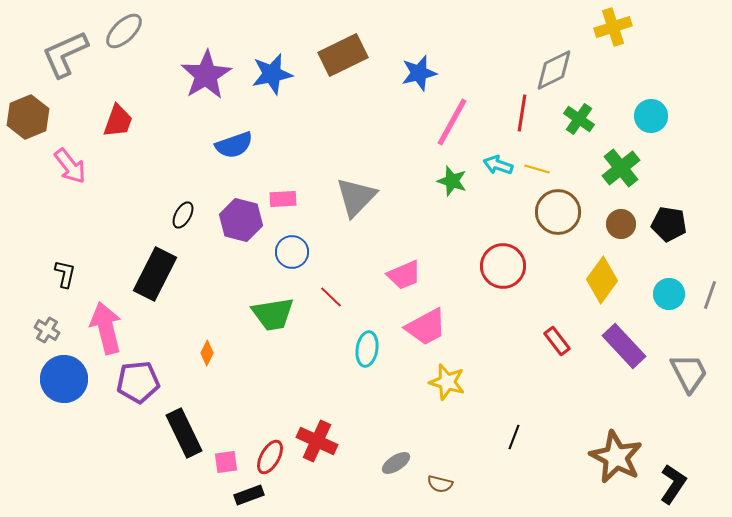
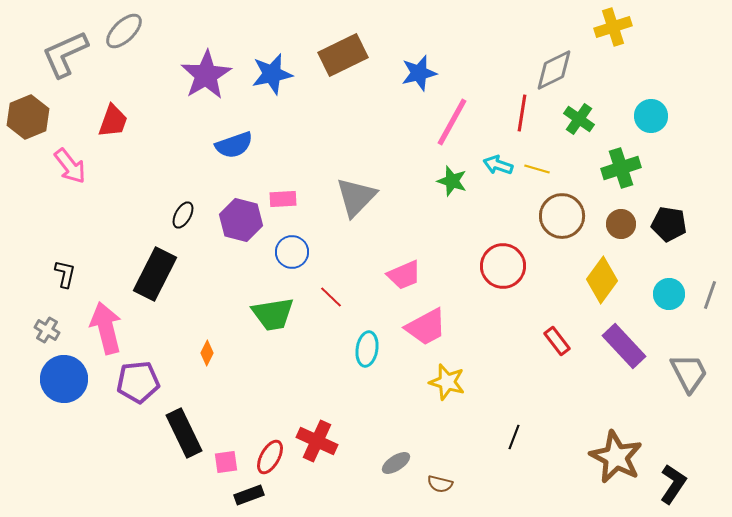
red trapezoid at (118, 121): moved 5 px left
green cross at (621, 168): rotated 21 degrees clockwise
brown circle at (558, 212): moved 4 px right, 4 px down
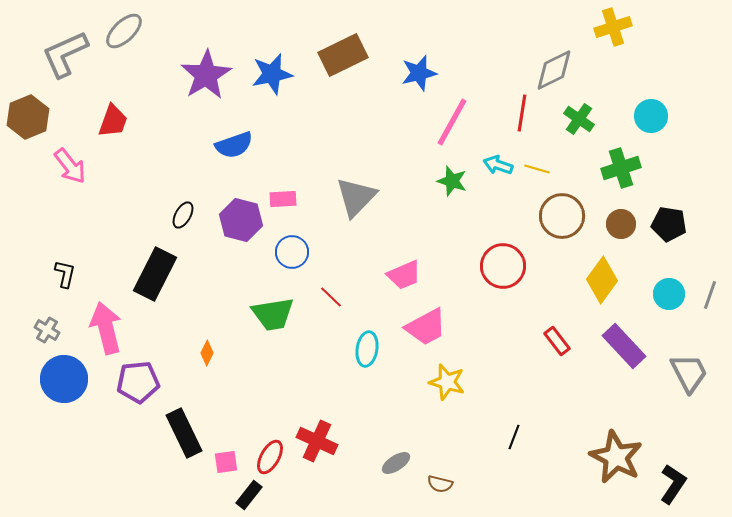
black rectangle at (249, 495): rotated 32 degrees counterclockwise
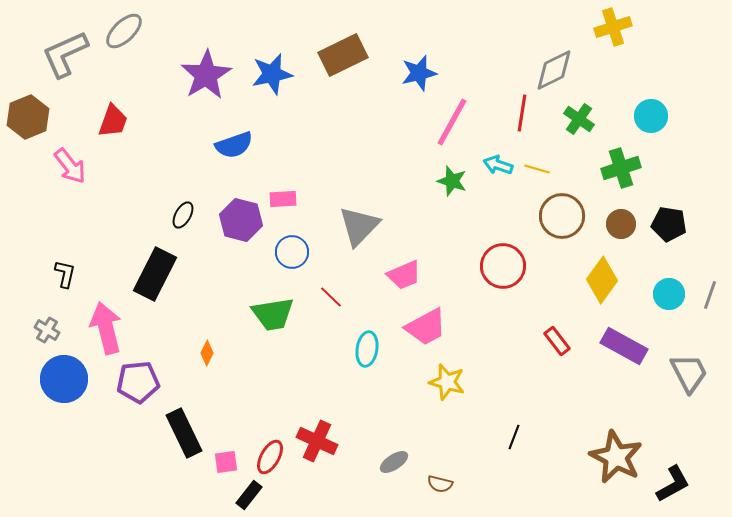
gray triangle at (356, 197): moved 3 px right, 29 px down
purple rectangle at (624, 346): rotated 18 degrees counterclockwise
gray ellipse at (396, 463): moved 2 px left, 1 px up
black L-shape at (673, 484): rotated 27 degrees clockwise
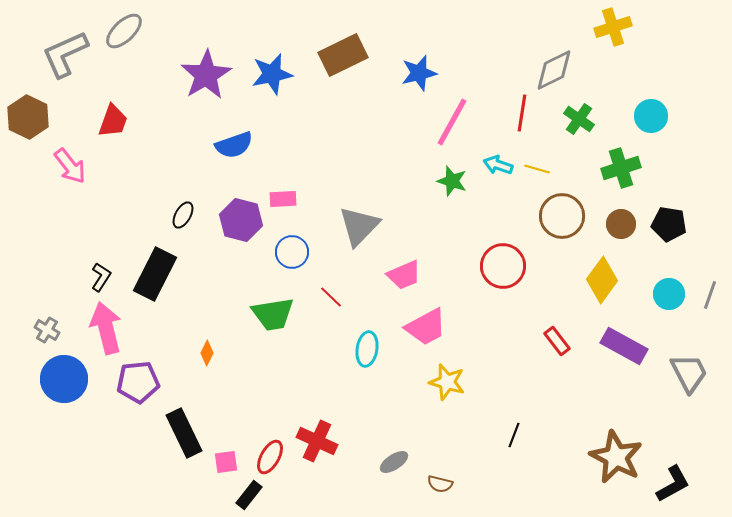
brown hexagon at (28, 117): rotated 12 degrees counterclockwise
black L-shape at (65, 274): moved 36 px right, 3 px down; rotated 20 degrees clockwise
black line at (514, 437): moved 2 px up
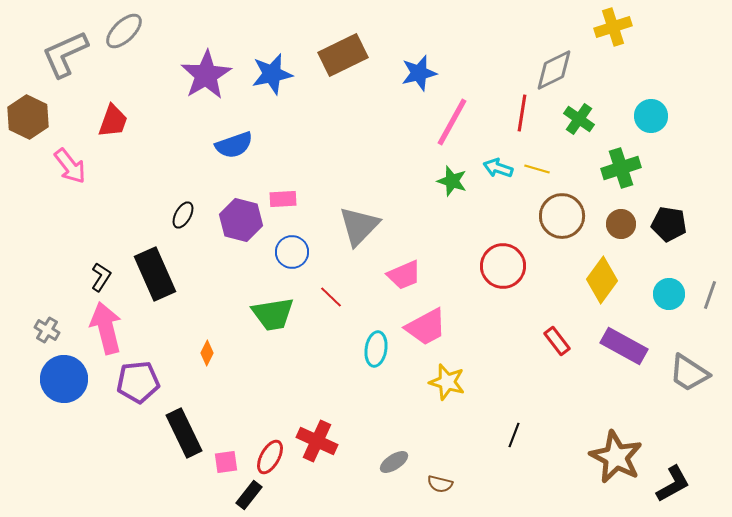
cyan arrow at (498, 165): moved 3 px down
black rectangle at (155, 274): rotated 51 degrees counterclockwise
cyan ellipse at (367, 349): moved 9 px right
gray trapezoid at (689, 373): rotated 150 degrees clockwise
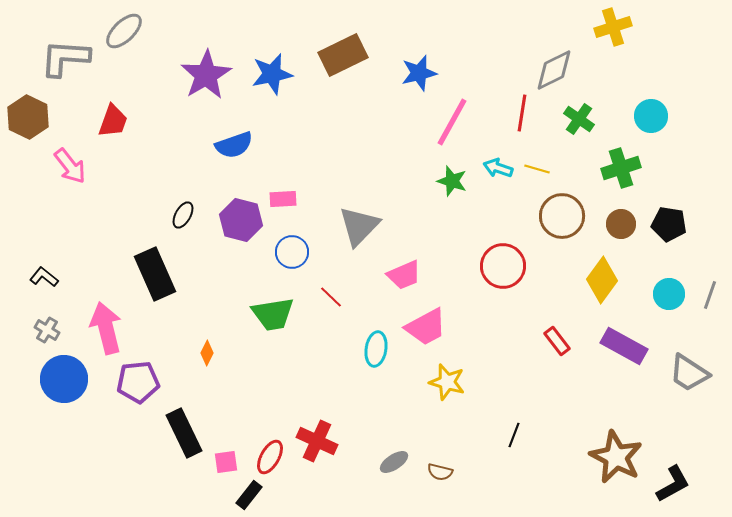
gray L-shape at (65, 54): moved 4 px down; rotated 28 degrees clockwise
black L-shape at (101, 277): moved 57 px left; rotated 84 degrees counterclockwise
brown semicircle at (440, 484): moved 12 px up
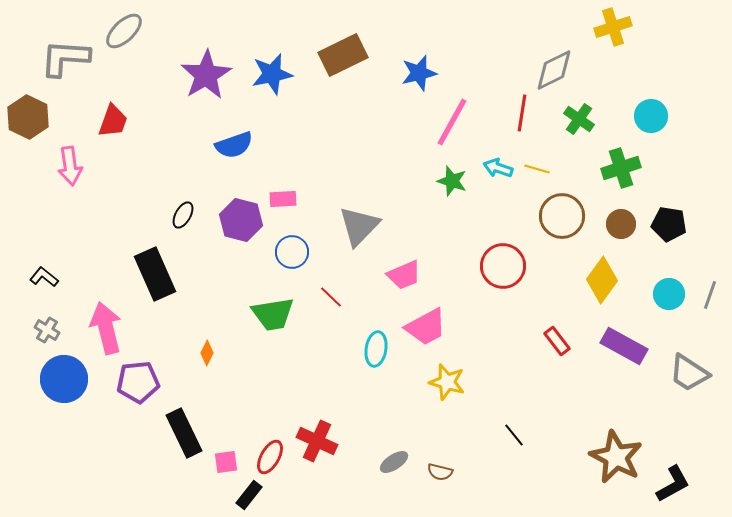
pink arrow at (70, 166): rotated 30 degrees clockwise
black line at (514, 435): rotated 60 degrees counterclockwise
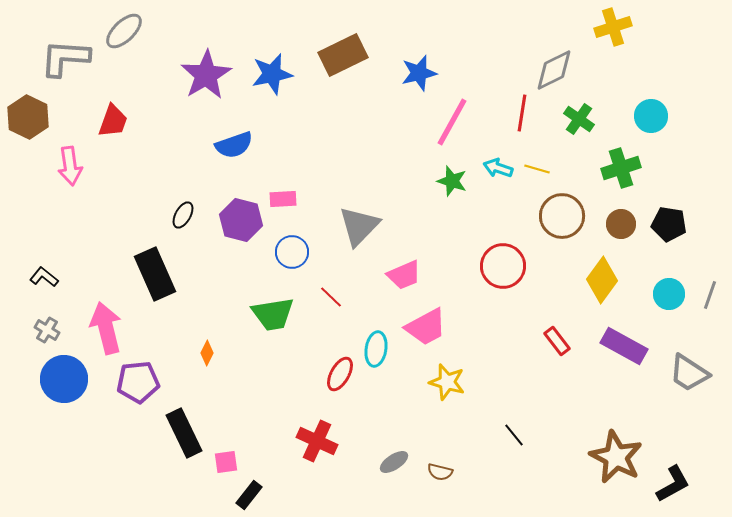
red ellipse at (270, 457): moved 70 px right, 83 px up
